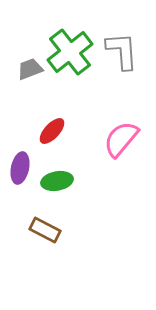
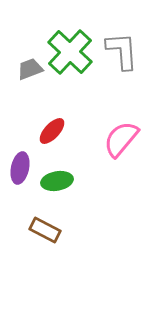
green cross: rotated 9 degrees counterclockwise
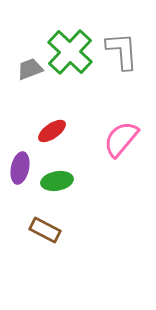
red ellipse: rotated 12 degrees clockwise
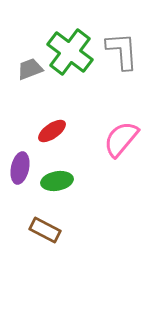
green cross: rotated 6 degrees counterclockwise
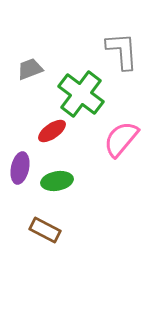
green cross: moved 11 px right, 42 px down
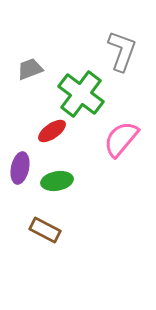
gray L-shape: rotated 24 degrees clockwise
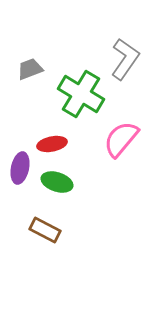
gray L-shape: moved 3 px right, 8 px down; rotated 15 degrees clockwise
green cross: rotated 6 degrees counterclockwise
red ellipse: moved 13 px down; rotated 24 degrees clockwise
green ellipse: moved 1 px down; rotated 28 degrees clockwise
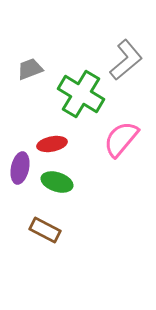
gray L-shape: moved 1 px right, 1 px down; rotated 15 degrees clockwise
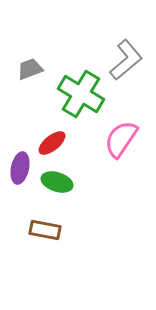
pink semicircle: rotated 6 degrees counterclockwise
red ellipse: moved 1 px up; rotated 28 degrees counterclockwise
brown rectangle: rotated 16 degrees counterclockwise
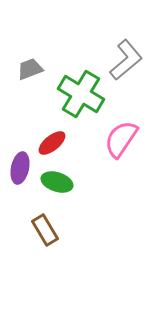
brown rectangle: rotated 48 degrees clockwise
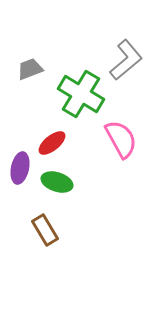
pink semicircle: rotated 117 degrees clockwise
